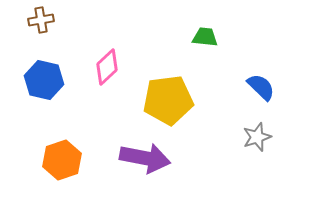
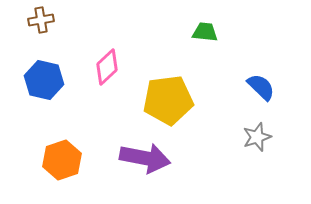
green trapezoid: moved 5 px up
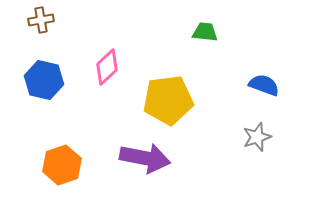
blue semicircle: moved 3 px right, 2 px up; rotated 24 degrees counterclockwise
orange hexagon: moved 5 px down
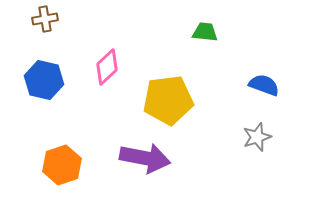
brown cross: moved 4 px right, 1 px up
